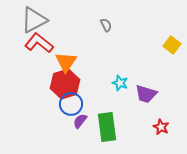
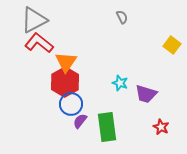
gray semicircle: moved 16 px right, 8 px up
red hexagon: moved 2 px up; rotated 12 degrees counterclockwise
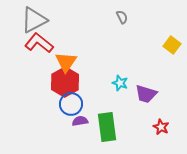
purple semicircle: rotated 42 degrees clockwise
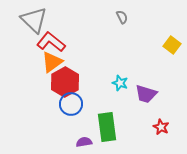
gray triangle: rotated 48 degrees counterclockwise
red L-shape: moved 12 px right, 1 px up
orange triangle: moved 14 px left; rotated 20 degrees clockwise
purple semicircle: moved 4 px right, 21 px down
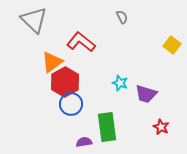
red L-shape: moved 30 px right
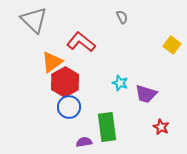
blue circle: moved 2 px left, 3 px down
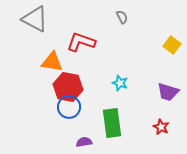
gray triangle: moved 1 px right, 1 px up; rotated 16 degrees counterclockwise
red L-shape: rotated 20 degrees counterclockwise
orange triangle: rotated 45 degrees clockwise
red hexagon: moved 3 px right, 5 px down; rotated 20 degrees counterclockwise
purple trapezoid: moved 22 px right, 2 px up
green rectangle: moved 5 px right, 4 px up
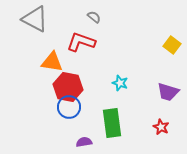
gray semicircle: moved 28 px left; rotated 24 degrees counterclockwise
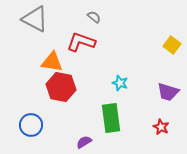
red hexagon: moved 7 px left
blue circle: moved 38 px left, 18 px down
green rectangle: moved 1 px left, 5 px up
purple semicircle: rotated 21 degrees counterclockwise
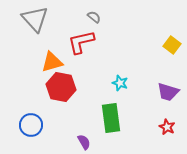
gray triangle: rotated 20 degrees clockwise
red L-shape: rotated 32 degrees counterclockwise
orange triangle: rotated 25 degrees counterclockwise
red star: moved 6 px right
purple semicircle: rotated 91 degrees clockwise
